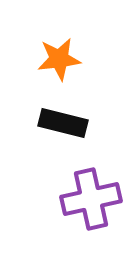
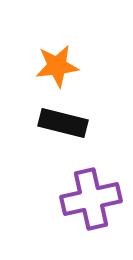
orange star: moved 2 px left, 7 px down
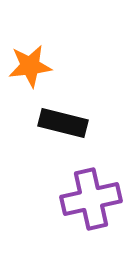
orange star: moved 27 px left
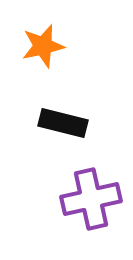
orange star: moved 13 px right, 20 px up; rotated 6 degrees counterclockwise
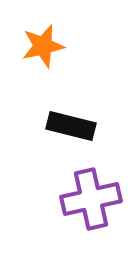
black rectangle: moved 8 px right, 3 px down
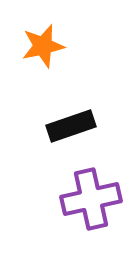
black rectangle: rotated 33 degrees counterclockwise
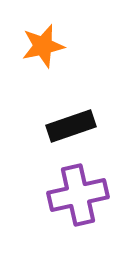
purple cross: moved 13 px left, 4 px up
